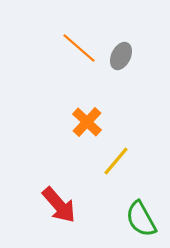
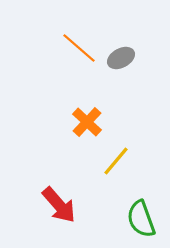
gray ellipse: moved 2 px down; rotated 36 degrees clockwise
green semicircle: rotated 9 degrees clockwise
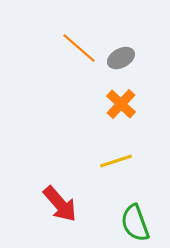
orange cross: moved 34 px right, 18 px up
yellow line: rotated 32 degrees clockwise
red arrow: moved 1 px right, 1 px up
green semicircle: moved 6 px left, 4 px down
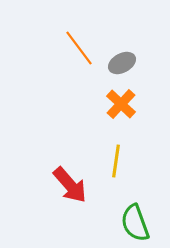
orange line: rotated 12 degrees clockwise
gray ellipse: moved 1 px right, 5 px down
yellow line: rotated 64 degrees counterclockwise
red arrow: moved 10 px right, 19 px up
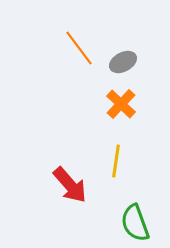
gray ellipse: moved 1 px right, 1 px up
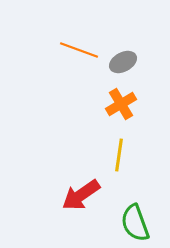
orange line: moved 2 px down; rotated 33 degrees counterclockwise
orange cross: rotated 16 degrees clockwise
yellow line: moved 3 px right, 6 px up
red arrow: moved 11 px right, 10 px down; rotated 96 degrees clockwise
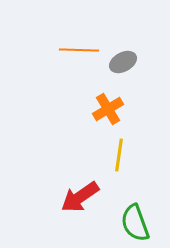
orange line: rotated 18 degrees counterclockwise
orange cross: moved 13 px left, 5 px down
red arrow: moved 1 px left, 2 px down
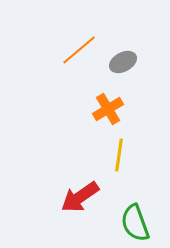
orange line: rotated 42 degrees counterclockwise
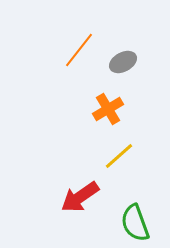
orange line: rotated 12 degrees counterclockwise
yellow line: moved 1 px down; rotated 40 degrees clockwise
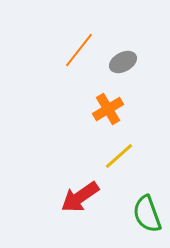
green semicircle: moved 12 px right, 9 px up
